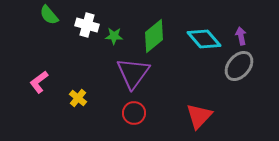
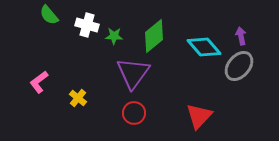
cyan diamond: moved 8 px down
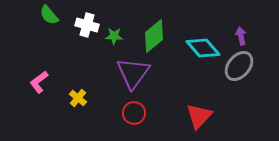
cyan diamond: moved 1 px left, 1 px down
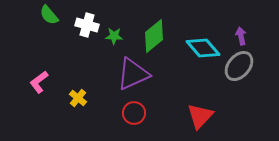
purple triangle: moved 1 px down; rotated 30 degrees clockwise
red triangle: moved 1 px right
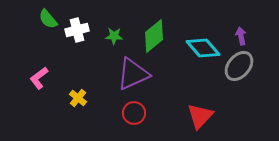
green semicircle: moved 1 px left, 4 px down
white cross: moved 10 px left, 5 px down; rotated 30 degrees counterclockwise
pink L-shape: moved 4 px up
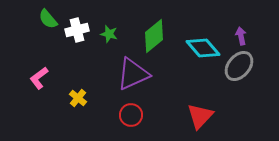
green star: moved 5 px left, 2 px up; rotated 12 degrees clockwise
red circle: moved 3 px left, 2 px down
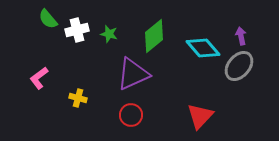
yellow cross: rotated 24 degrees counterclockwise
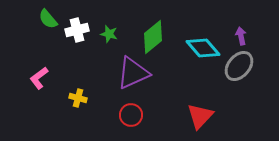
green diamond: moved 1 px left, 1 px down
purple triangle: moved 1 px up
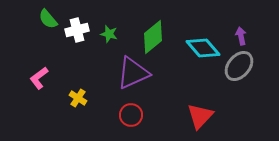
yellow cross: rotated 18 degrees clockwise
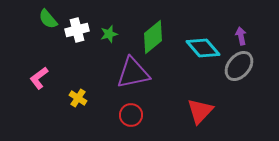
green star: rotated 30 degrees counterclockwise
purple triangle: rotated 12 degrees clockwise
red triangle: moved 5 px up
